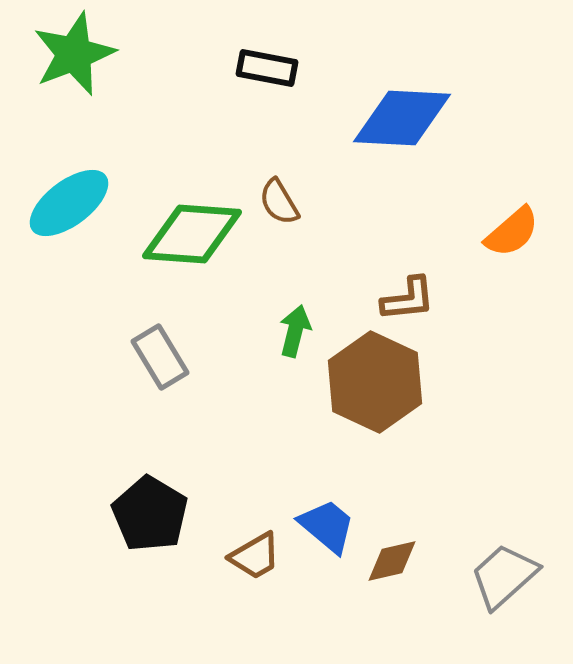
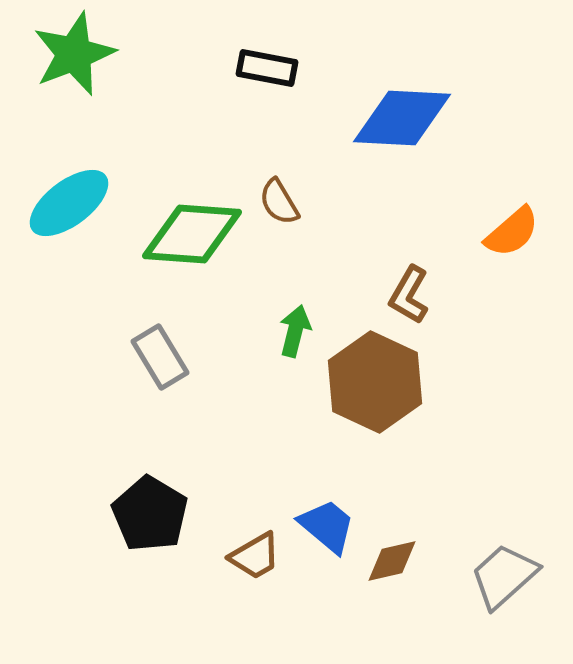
brown L-shape: moved 1 px right, 4 px up; rotated 126 degrees clockwise
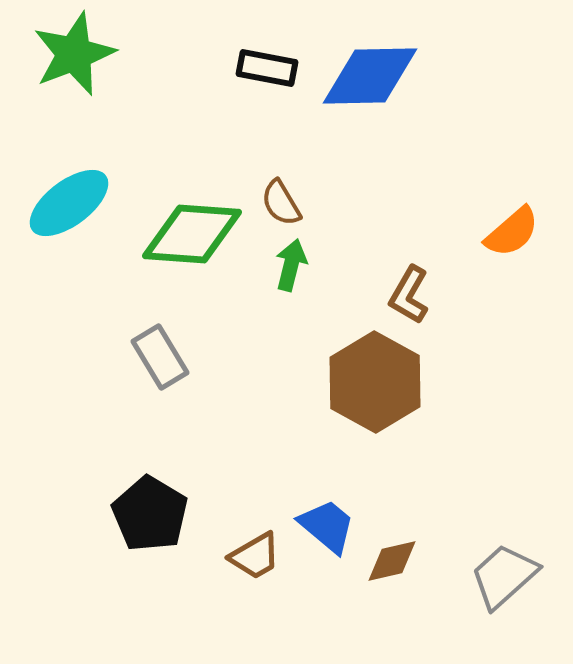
blue diamond: moved 32 px left, 42 px up; rotated 4 degrees counterclockwise
brown semicircle: moved 2 px right, 1 px down
green arrow: moved 4 px left, 66 px up
brown hexagon: rotated 4 degrees clockwise
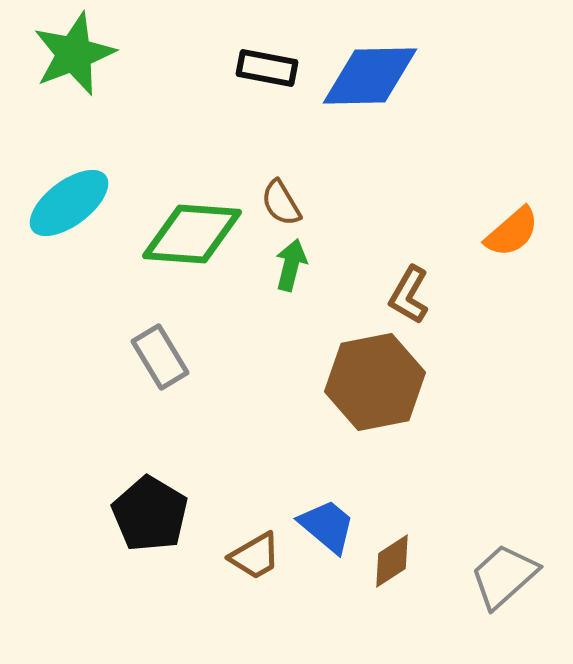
brown hexagon: rotated 20 degrees clockwise
brown diamond: rotated 20 degrees counterclockwise
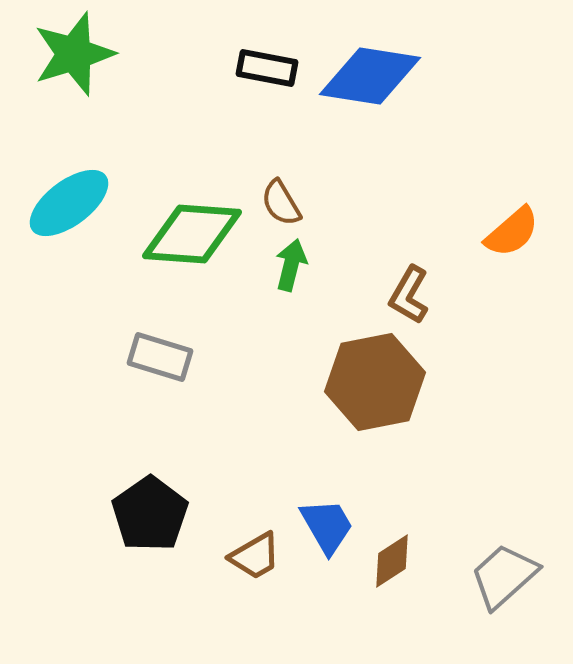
green star: rotated 4 degrees clockwise
blue diamond: rotated 10 degrees clockwise
gray rectangle: rotated 42 degrees counterclockwise
black pentagon: rotated 6 degrees clockwise
blue trapezoid: rotated 20 degrees clockwise
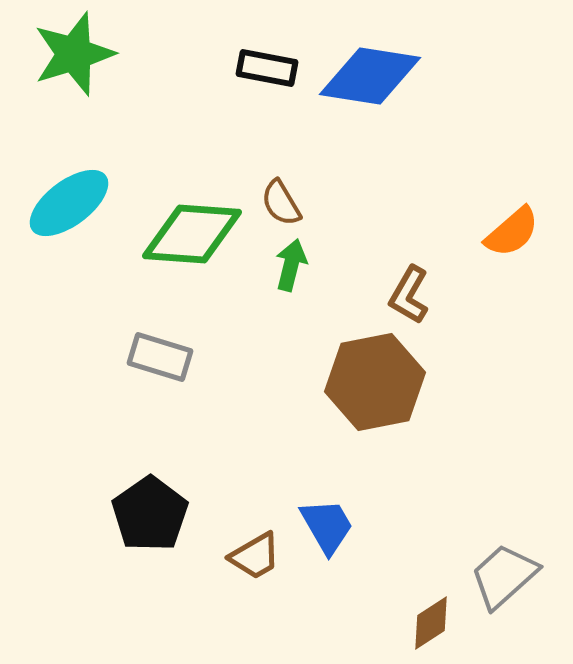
brown diamond: moved 39 px right, 62 px down
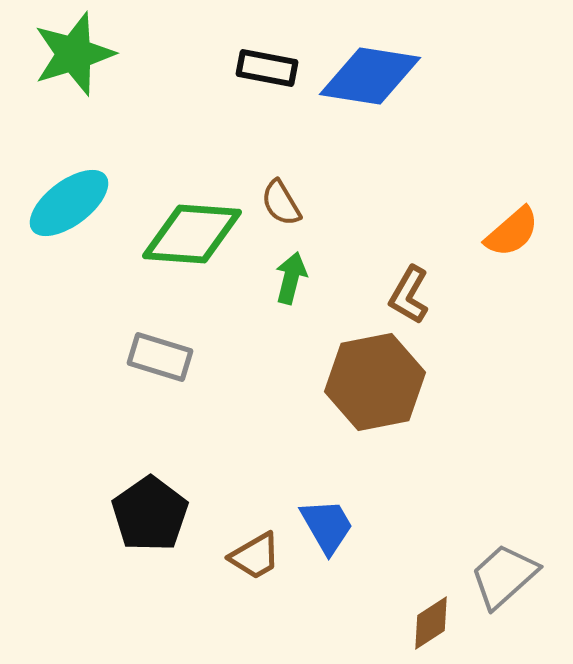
green arrow: moved 13 px down
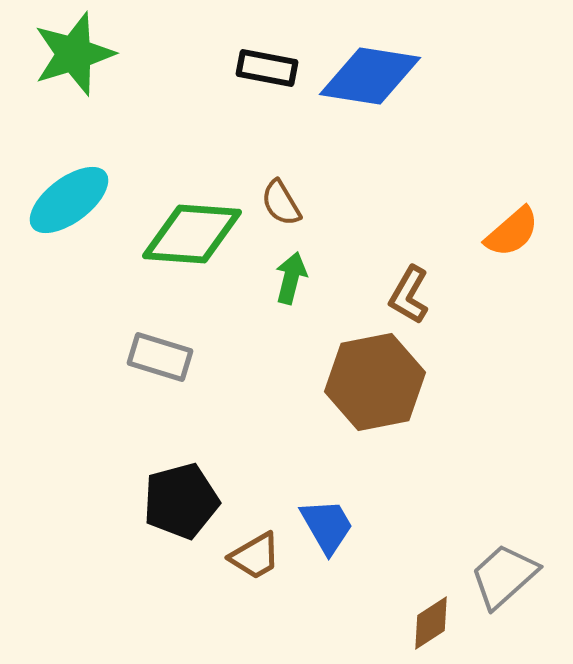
cyan ellipse: moved 3 px up
black pentagon: moved 31 px right, 13 px up; rotated 20 degrees clockwise
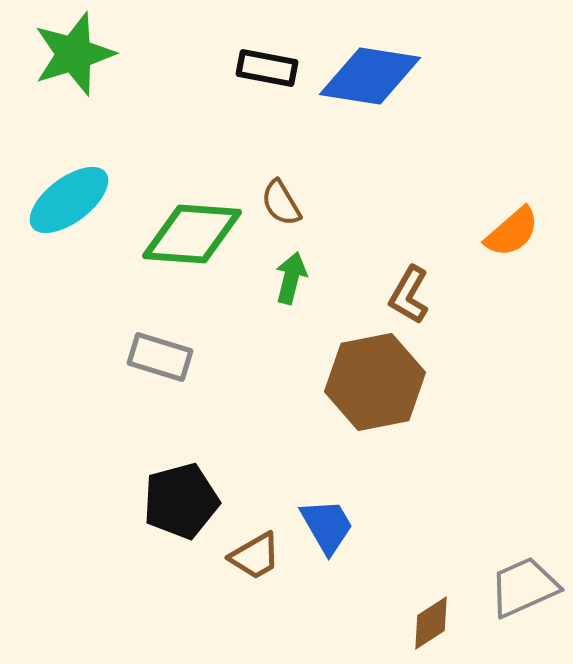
gray trapezoid: moved 20 px right, 11 px down; rotated 18 degrees clockwise
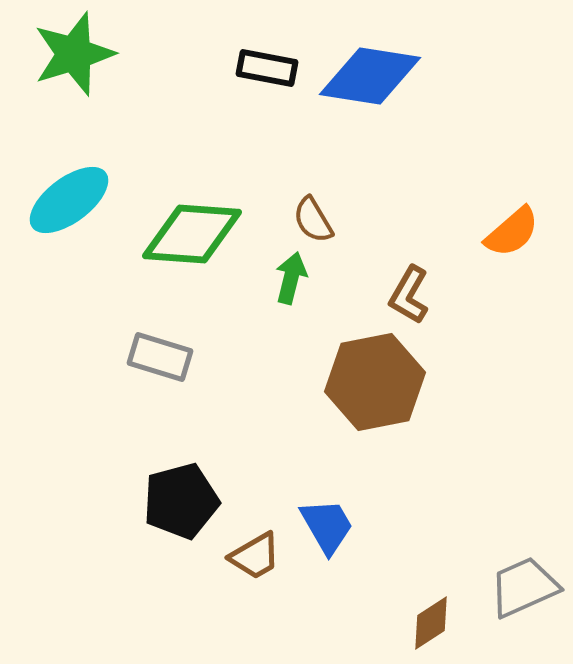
brown semicircle: moved 32 px right, 17 px down
